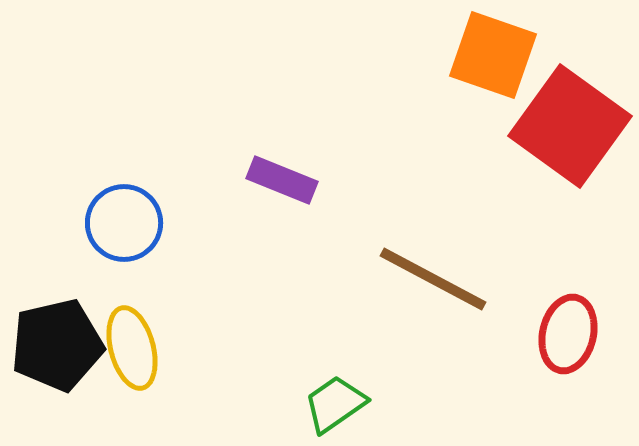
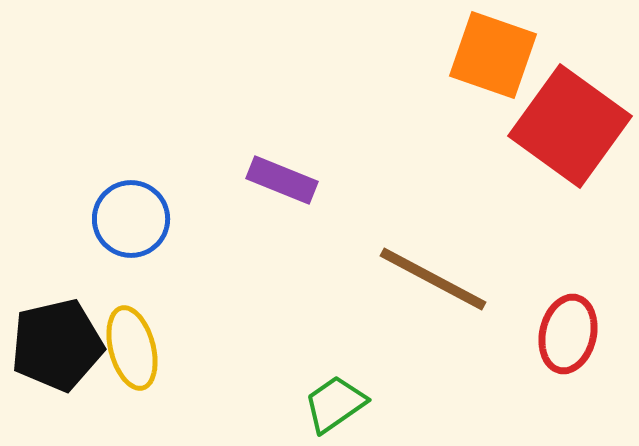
blue circle: moved 7 px right, 4 px up
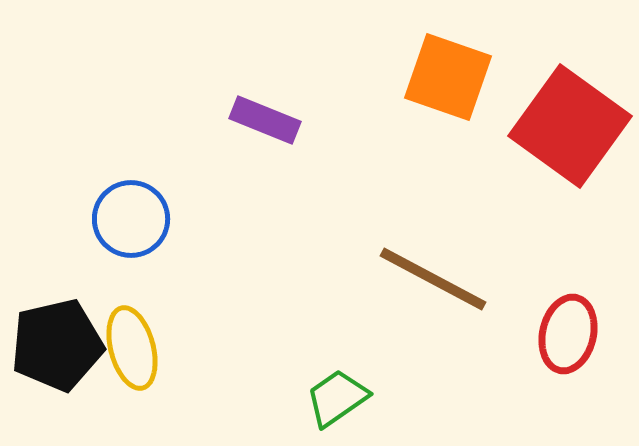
orange square: moved 45 px left, 22 px down
purple rectangle: moved 17 px left, 60 px up
green trapezoid: moved 2 px right, 6 px up
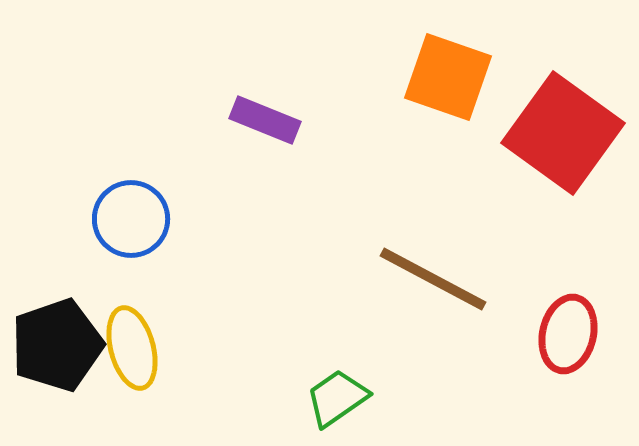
red square: moved 7 px left, 7 px down
black pentagon: rotated 6 degrees counterclockwise
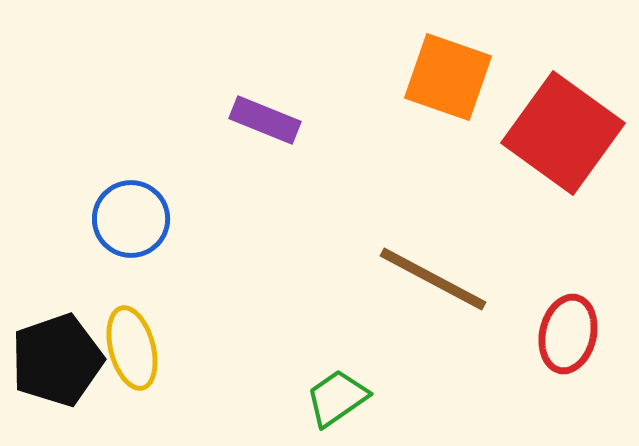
black pentagon: moved 15 px down
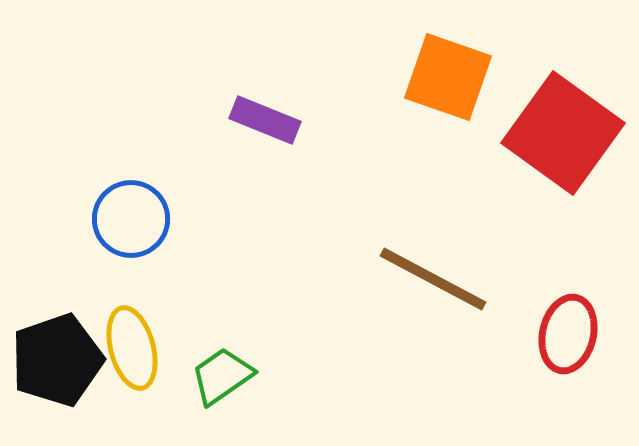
green trapezoid: moved 115 px left, 22 px up
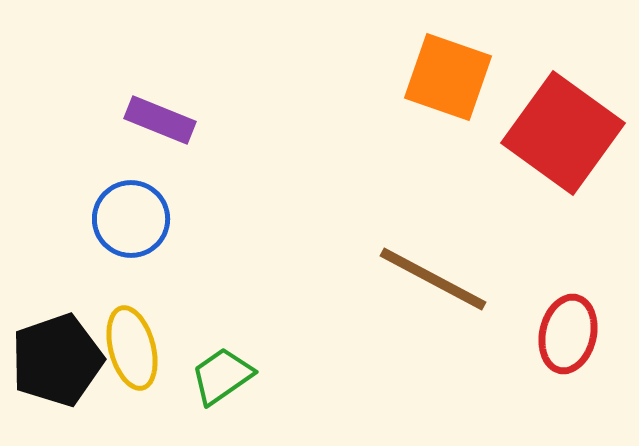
purple rectangle: moved 105 px left
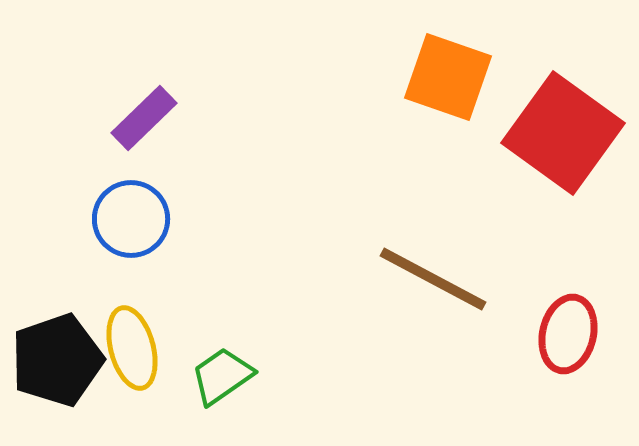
purple rectangle: moved 16 px left, 2 px up; rotated 66 degrees counterclockwise
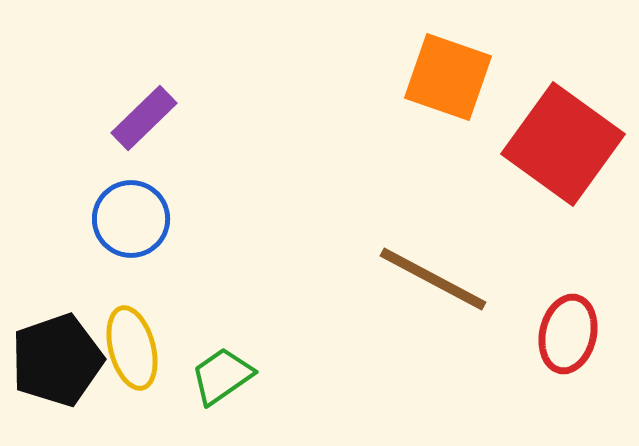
red square: moved 11 px down
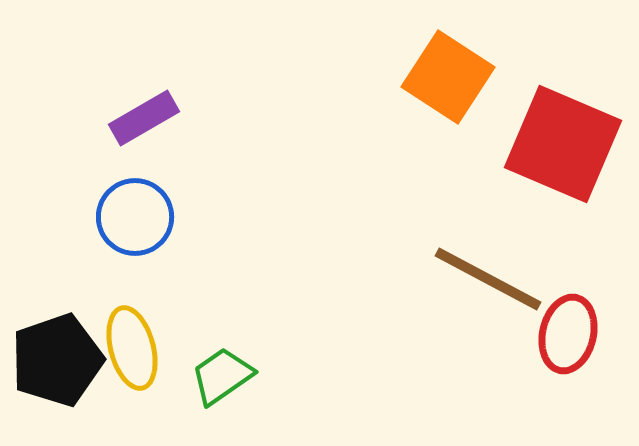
orange square: rotated 14 degrees clockwise
purple rectangle: rotated 14 degrees clockwise
red square: rotated 13 degrees counterclockwise
blue circle: moved 4 px right, 2 px up
brown line: moved 55 px right
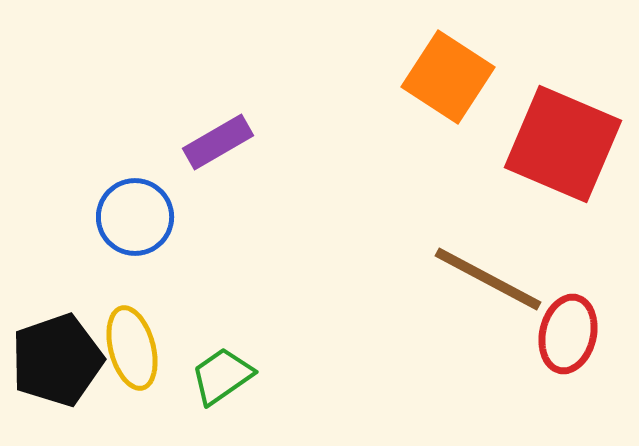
purple rectangle: moved 74 px right, 24 px down
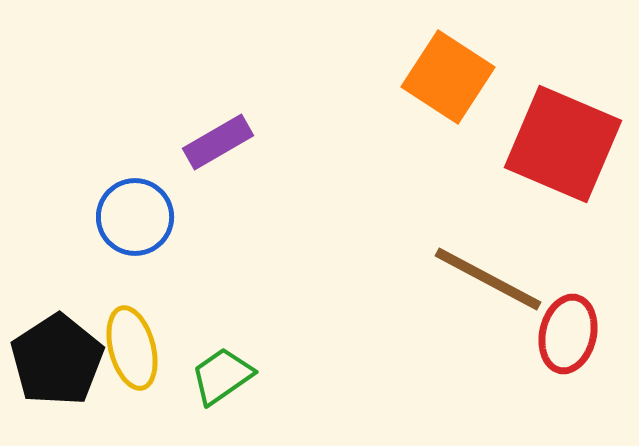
black pentagon: rotated 14 degrees counterclockwise
